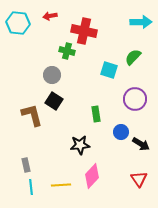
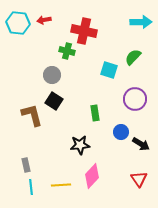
red arrow: moved 6 px left, 4 px down
green rectangle: moved 1 px left, 1 px up
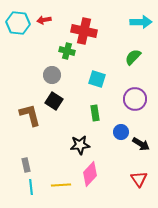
cyan square: moved 12 px left, 9 px down
brown L-shape: moved 2 px left
pink diamond: moved 2 px left, 2 px up
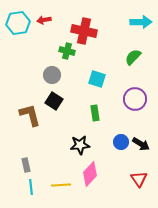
cyan hexagon: rotated 15 degrees counterclockwise
blue circle: moved 10 px down
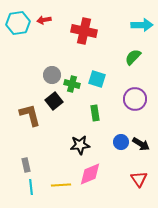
cyan arrow: moved 1 px right, 3 px down
green cross: moved 5 px right, 33 px down
black square: rotated 18 degrees clockwise
pink diamond: rotated 25 degrees clockwise
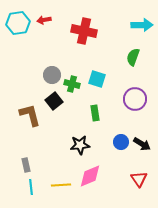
green semicircle: rotated 24 degrees counterclockwise
black arrow: moved 1 px right
pink diamond: moved 2 px down
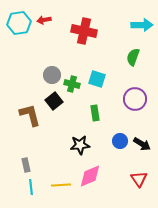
cyan hexagon: moved 1 px right
blue circle: moved 1 px left, 1 px up
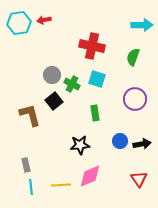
red cross: moved 8 px right, 15 px down
green cross: rotated 14 degrees clockwise
black arrow: rotated 42 degrees counterclockwise
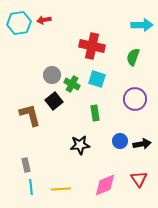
pink diamond: moved 15 px right, 9 px down
yellow line: moved 4 px down
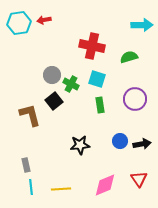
green semicircle: moved 4 px left; rotated 54 degrees clockwise
green cross: moved 1 px left
green rectangle: moved 5 px right, 8 px up
